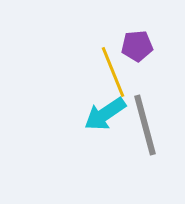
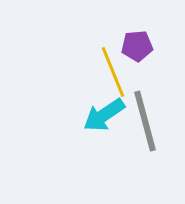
cyan arrow: moved 1 px left, 1 px down
gray line: moved 4 px up
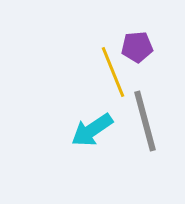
purple pentagon: moved 1 px down
cyan arrow: moved 12 px left, 15 px down
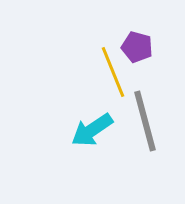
purple pentagon: rotated 20 degrees clockwise
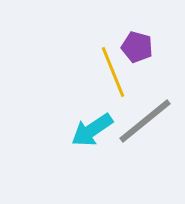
gray line: rotated 66 degrees clockwise
